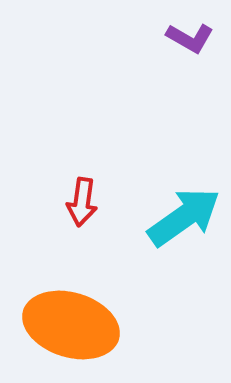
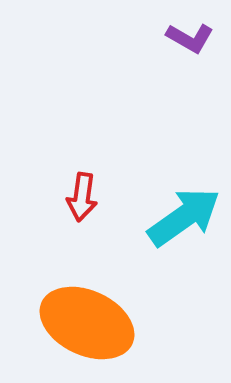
red arrow: moved 5 px up
orange ellipse: moved 16 px right, 2 px up; rotated 8 degrees clockwise
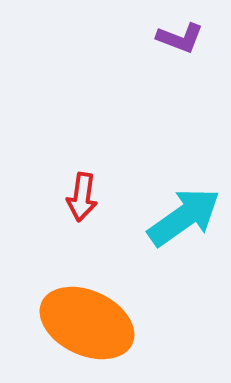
purple L-shape: moved 10 px left; rotated 9 degrees counterclockwise
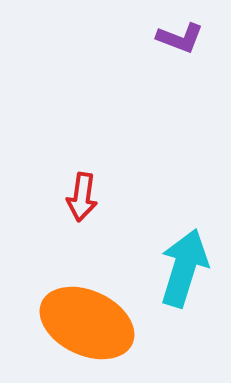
cyan arrow: moved 51 px down; rotated 38 degrees counterclockwise
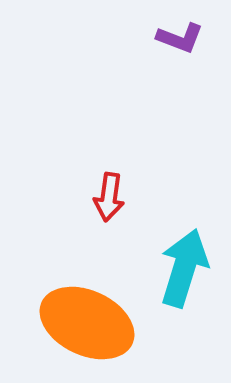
red arrow: moved 27 px right
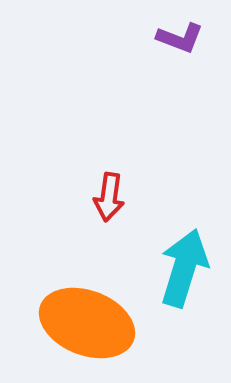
orange ellipse: rotated 4 degrees counterclockwise
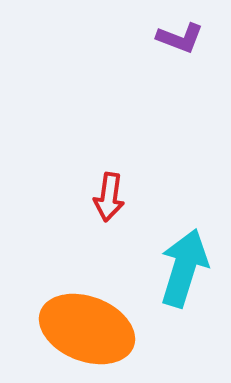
orange ellipse: moved 6 px down
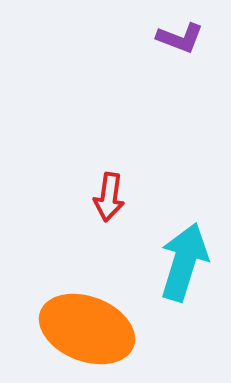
cyan arrow: moved 6 px up
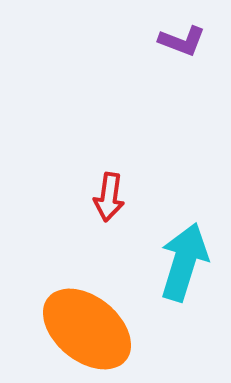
purple L-shape: moved 2 px right, 3 px down
orange ellipse: rotated 18 degrees clockwise
